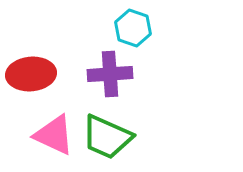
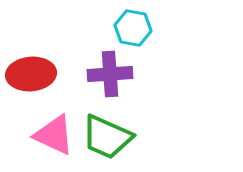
cyan hexagon: rotated 9 degrees counterclockwise
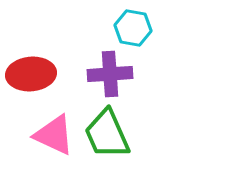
green trapezoid: moved 3 px up; rotated 42 degrees clockwise
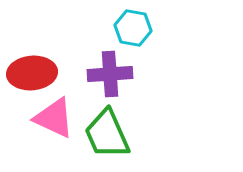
red ellipse: moved 1 px right, 1 px up
pink triangle: moved 17 px up
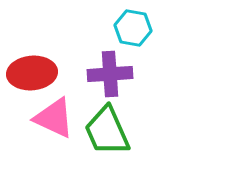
green trapezoid: moved 3 px up
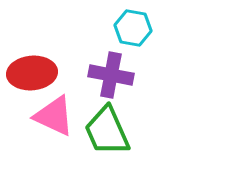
purple cross: moved 1 px right, 1 px down; rotated 15 degrees clockwise
pink triangle: moved 2 px up
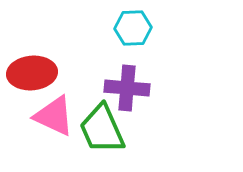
cyan hexagon: rotated 12 degrees counterclockwise
purple cross: moved 16 px right, 13 px down; rotated 6 degrees counterclockwise
green trapezoid: moved 5 px left, 2 px up
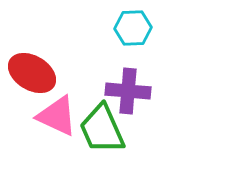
red ellipse: rotated 36 degrees clockwise
purple cross: moved 1 px right, 3 px down
pink triangle: moved 3 px right
